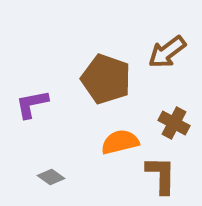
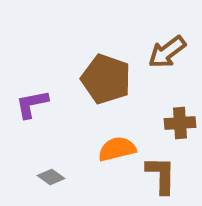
brown cross: moved 6 px right; rotated 32 degrees counterclockwise
orange semicircle: moved 3 px left, 7 px down
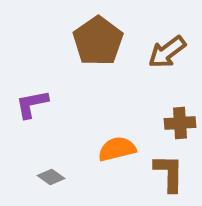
brown pentagon: moved 8 px left, 38 px up; rotated 18 degrees clockwise
brown L-shape: moved 8 px right, 2 px up
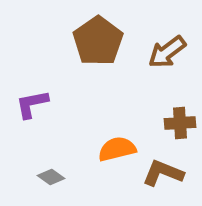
brown L-shape: moved 6 px left; rotated 69 degrees counterclockwise
